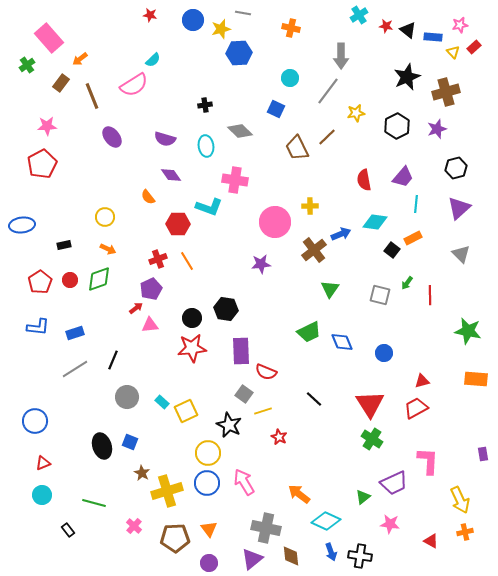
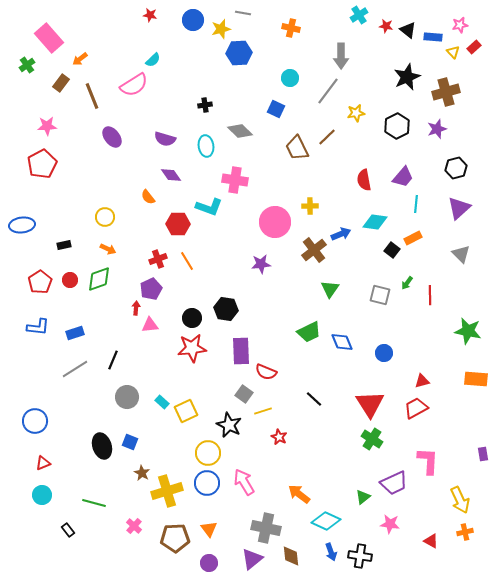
red arrow at (136, 308): rotated 48 degrees counterclockwise
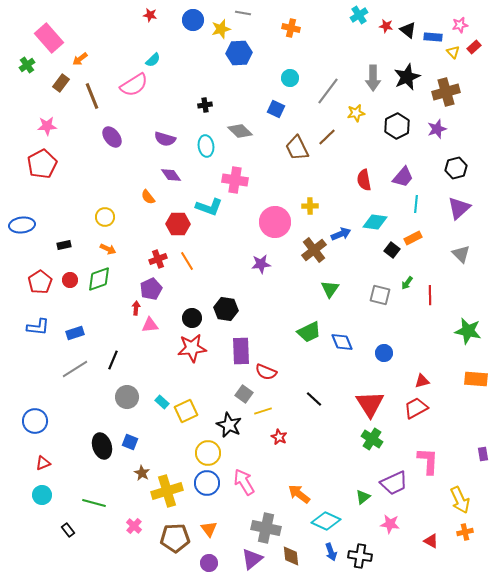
gray arrow at (341, 56): moved 32 px right, 22 px down
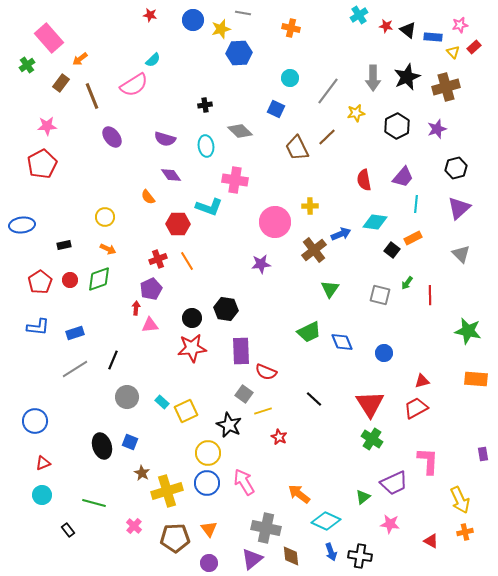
brown cross at (446, 92): moved 5 px up
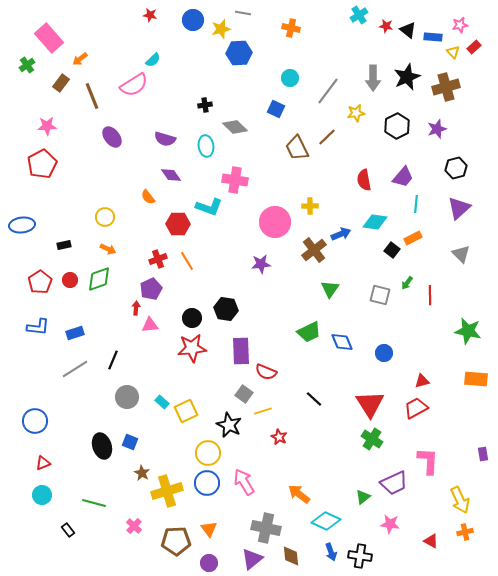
gray diamond at (240, 131): moved 5 px left, 4 px up
brown pentagon at (175, 538): moved 1 px right, 3 px down
